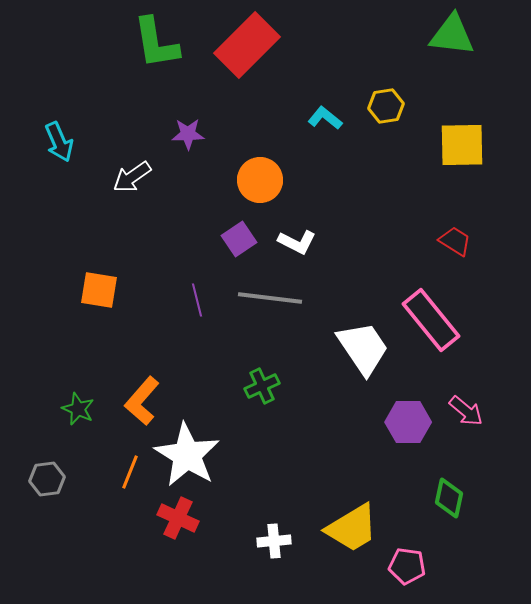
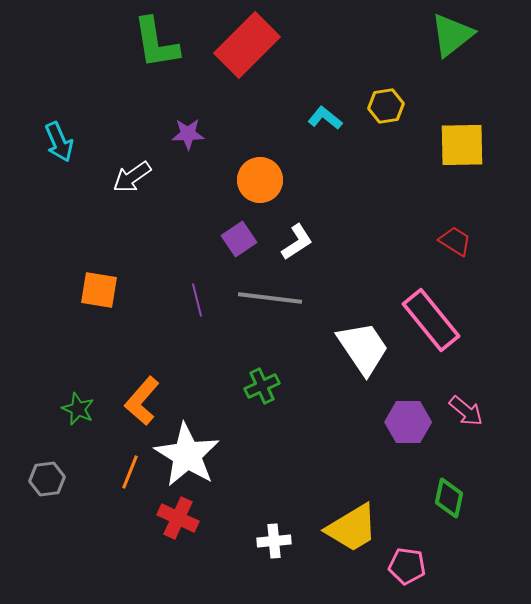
green triangle: rotated 45 degrees counterclockwise
white L-shape: rotated 60 degrees counterclockwise
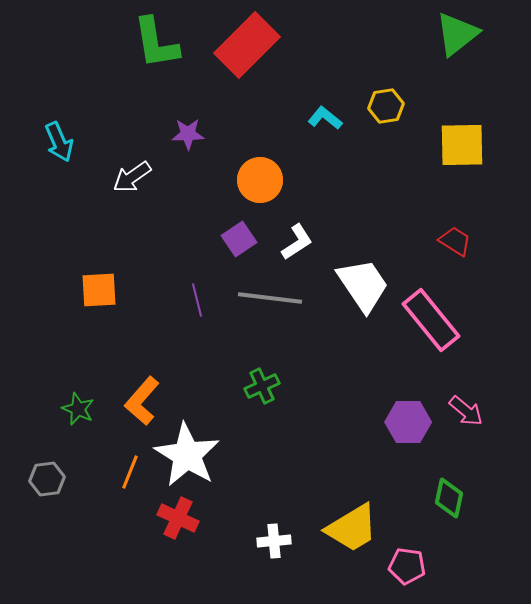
green triangle: moved 5 px right, 1 px up
orange square: rotated 12 degrees counterclockwise
white trapezoid: moved 63 px up
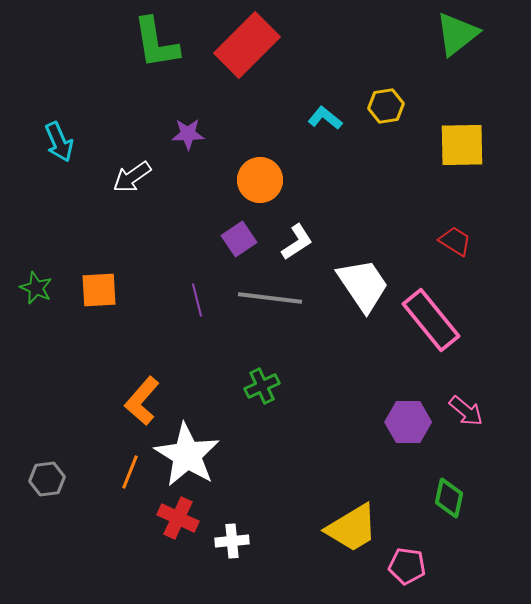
green star: moved 42 px left, 121 px up
white cross: moved 42 px left
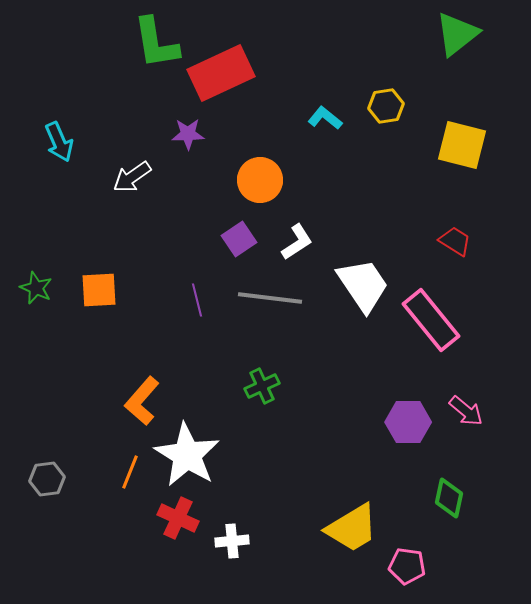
red rectangle: moved 26 px left, 28 px down; rotated 20 degrees clockwise
yellow square: rotated 15 degrees clockwise
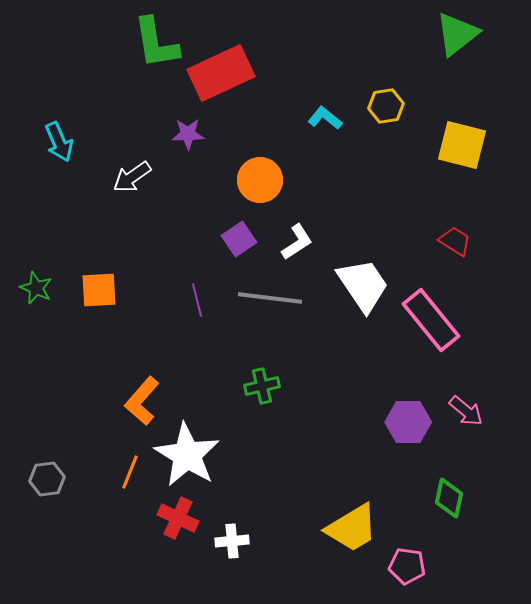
green cross: rotated 12 degrees clockwise
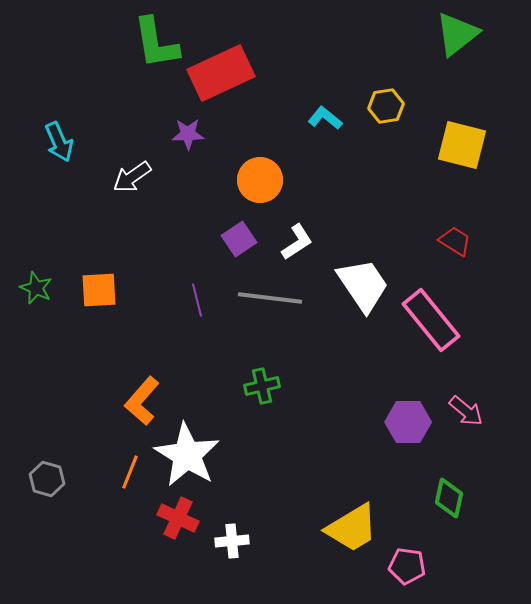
gray hexagon: rotated 24 degrees clockwise
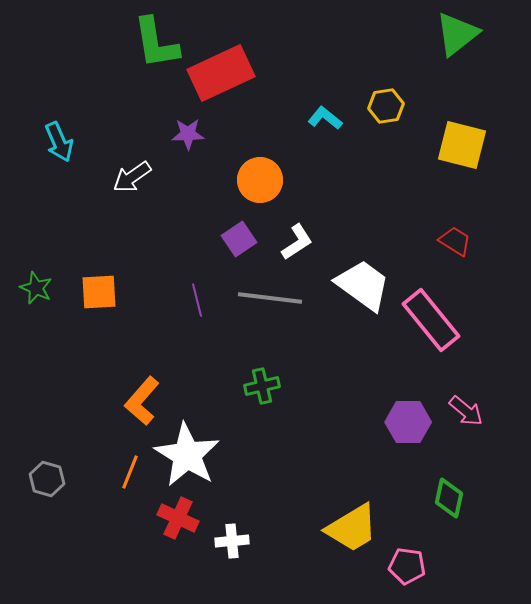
white trapezoid: rotated 20 degrees counterclockwise
orange square: moved 2 px down
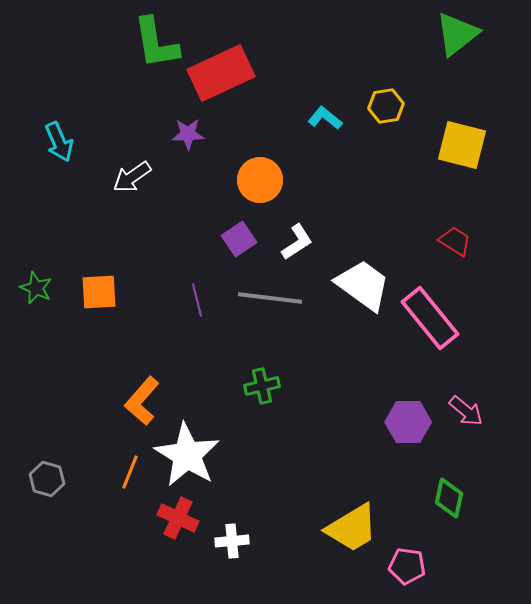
pink rectangle: moved 1 px left, 2 px up
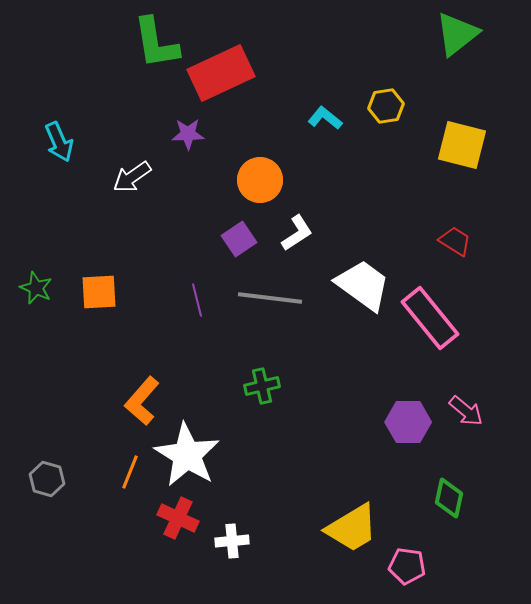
white L-shape: moved 9 px up
